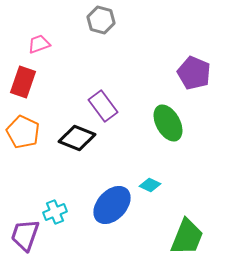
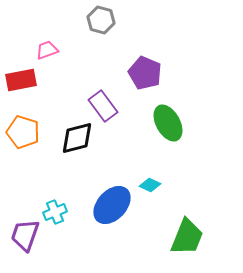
pink trapezoid: moved 8 px right, 6 px down
purple pentagon: moved 49 px left
red rectangle: moved 2 px left, 2 px up; rotated 60 degrees clockwise
orange pentagon: rotated 8 degrees counterclockwise
black diamond: rotated 36 degrees counterclockwise
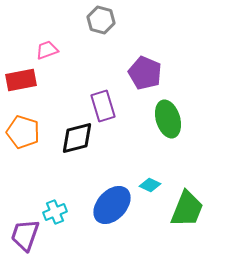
purple rectangle: rotated 20 degrees clockwise
green ellipse: moved 4 px up; rotated 12 degrees clockwise
green trapezoid: moved 28 px up
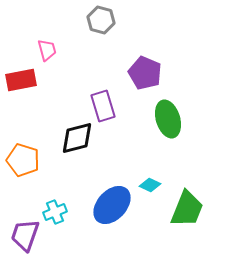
pink trapezoid: rotated 95 degrees clockwise
orange pentagon: moved 28 px down
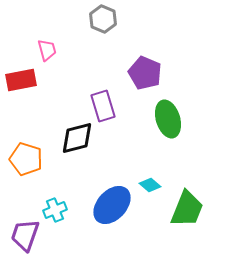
gray hexagon: moved 2 px right, 1 px up; rotated 8 degrees clockwise
orange pentagon: moved 3 px right, 1 px up
cyan diamond: rotated 15 degrees clockwise
cyan cross: moved 2 px up
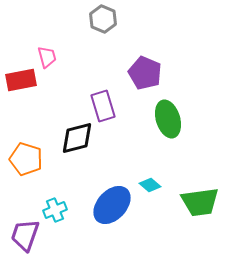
pink trapezoid: moved 7 px down
green trapezoid: moved 13 px right, 7 px up; rotated 60 degrees clockwise
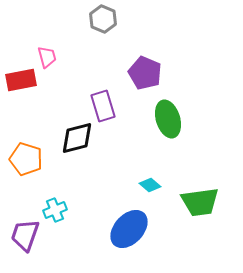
blue ellipse: moved 17 px right, 24 px down
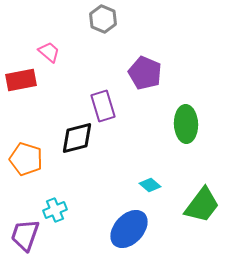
pink trapezoid: moved 2 px right, 5 px up; rotated 35 degrees counterclockwise
green ellipse: moved 18 px right, 5 px down; rotated 15 degrees clockwise
green trapezoid: moved 2 px right, 3 px down; rotated 45 degrees counterclockwise
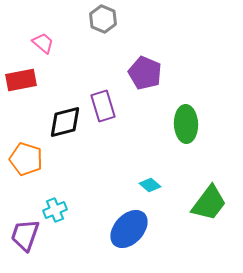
pink trapezoid: moved 6 px left, 9 px up
black diamond: moved 12 px left, 16 px up
green trapezoid: moved 7 px right, 2 px up
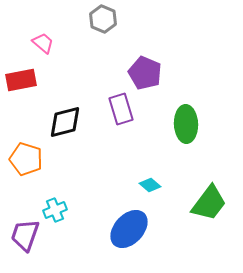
purple rectangle: moved 18 px right, 3 px down
